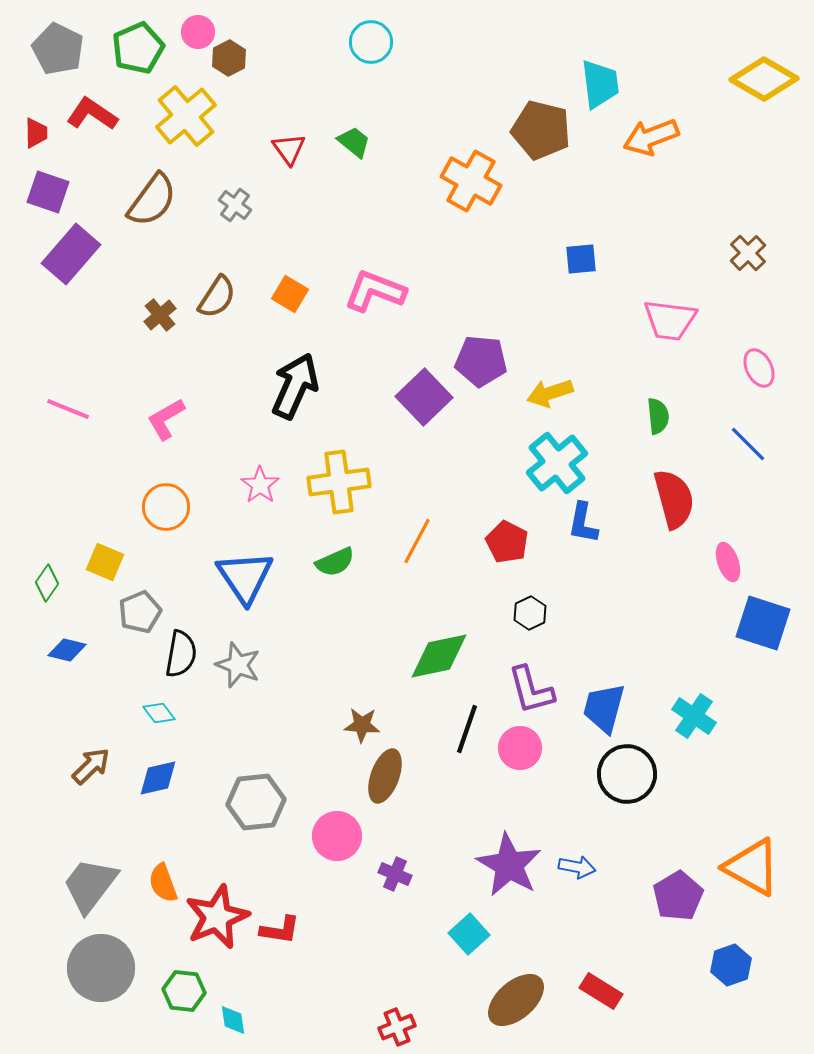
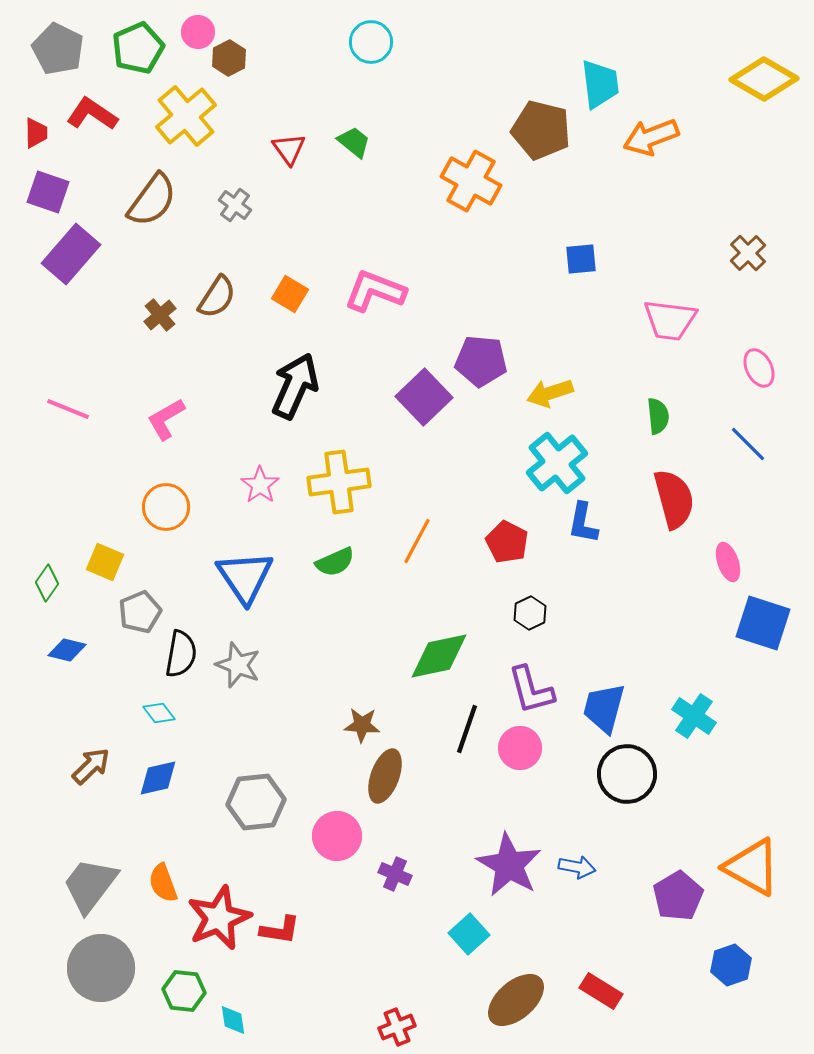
red star at (217, 917): moved 2 px right, 1 px down
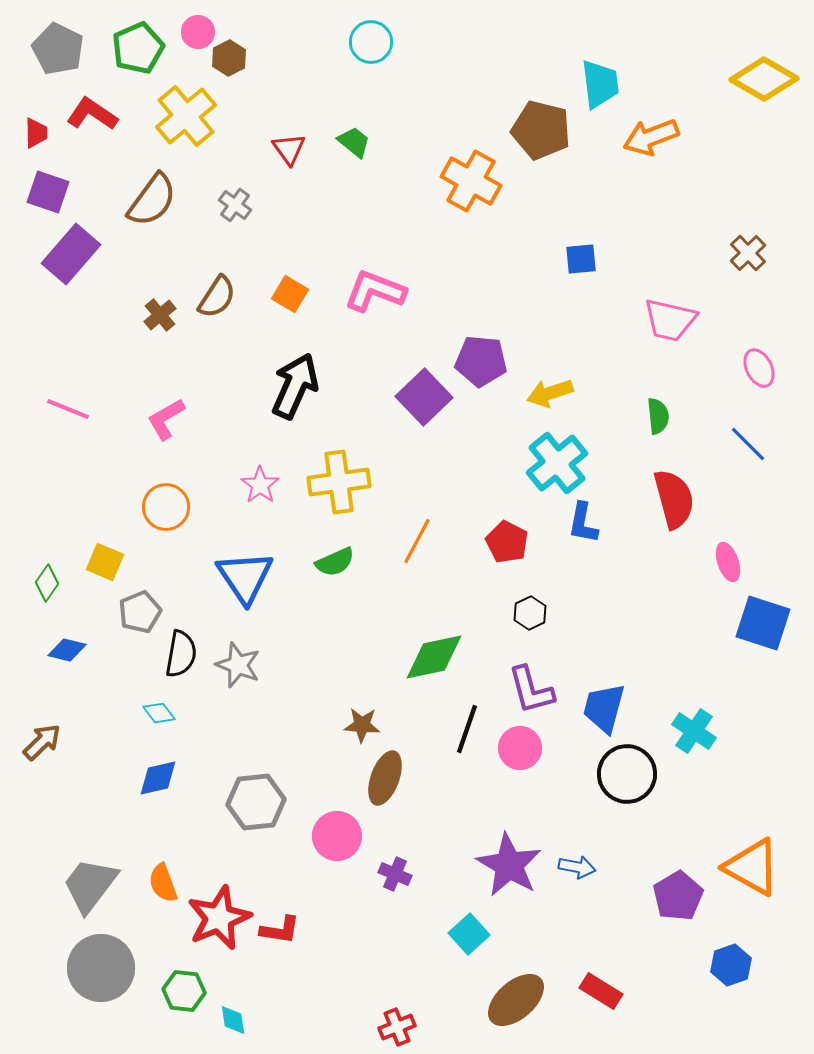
pink trapezoid at (670, 320): rotated 6 degrees clockwise
green diamond at (439, 656): moved 5 px left, 1 px down
cyan cross at (694, 716): moved 15 px down
brown arrow at (91, 766): moved 49 px left, 24 px up
brown ellipse at (385, 776): moved 2 px down
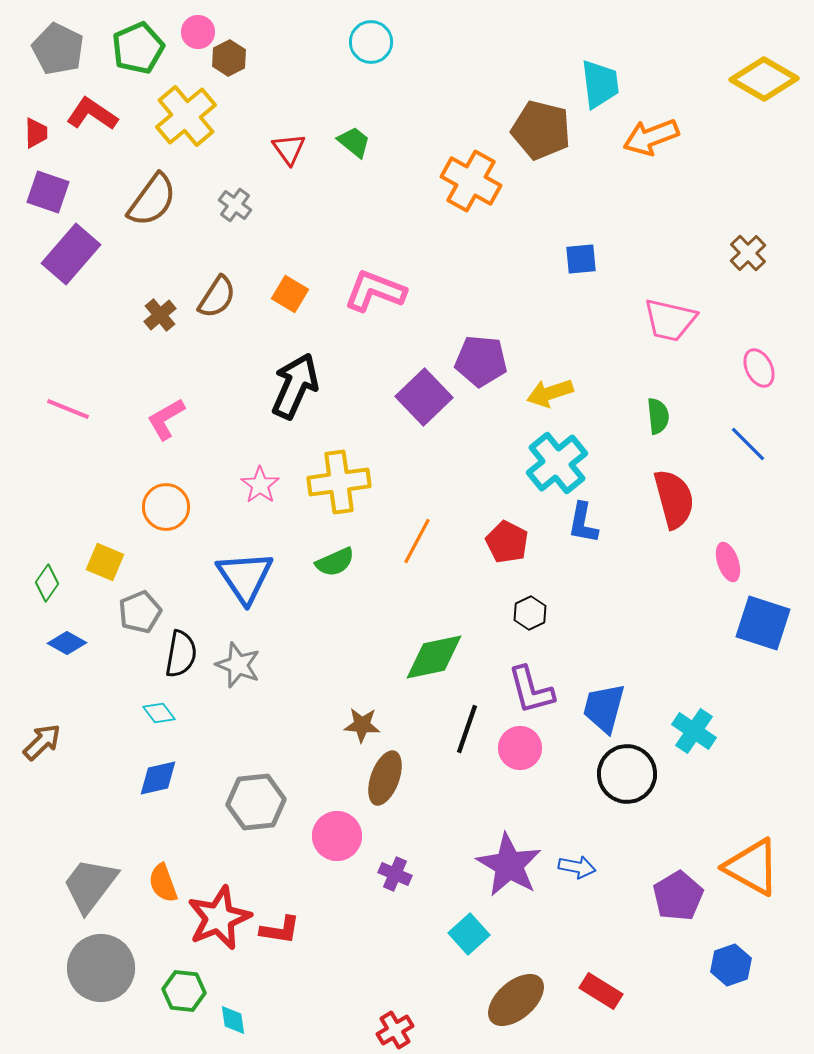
blue diamond at (67, 650): moved 7 px up; rotated 15 degrees clockwise
red cross at (397, 1027): moved 2 px left, 3 px down; rotated 9 degrees counterclockwise
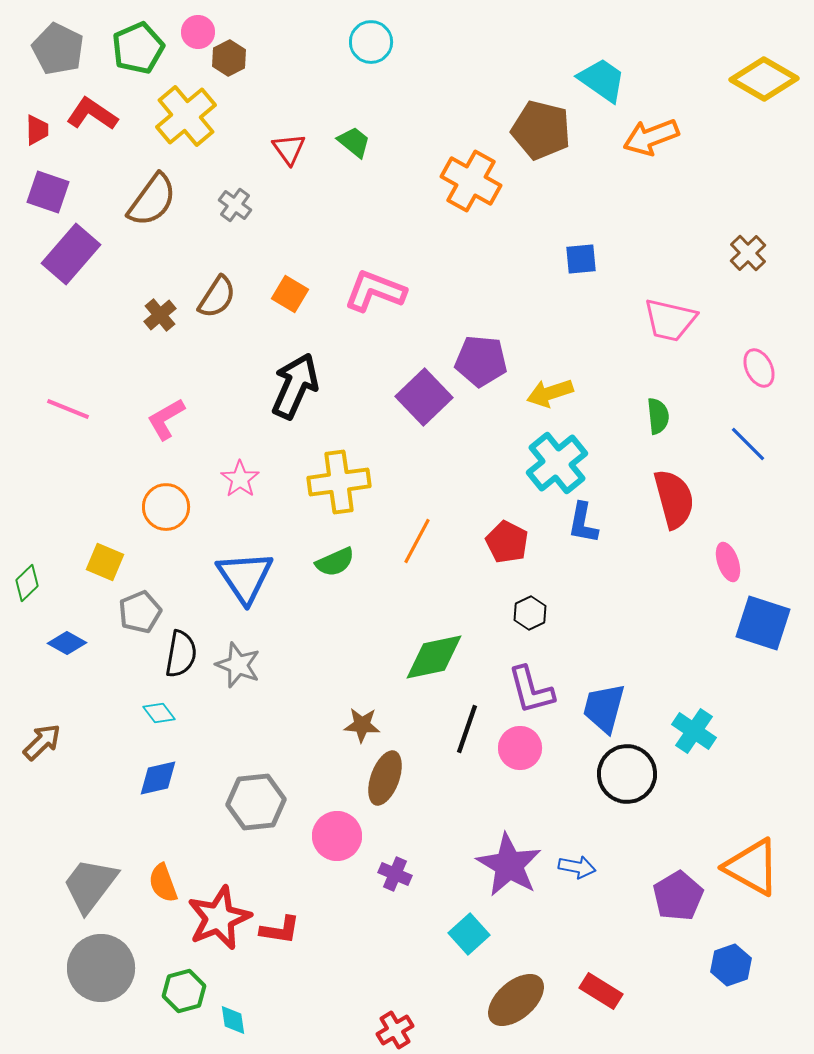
cyan trapezoid at (600, 84): moved 2 px right, 4 px up; rotated 48 degrees counterclockwise
red trapezoid at (36, 133): moved 1 px right, 3 px up
pink star at (260, 485): moved 20 px left, 6 px up
green diamond at (47, 583): moved 20 px left; rotated 12 degrees clockwise
green hexagon at (184, 991): rotated 21 degrees counterclockwise
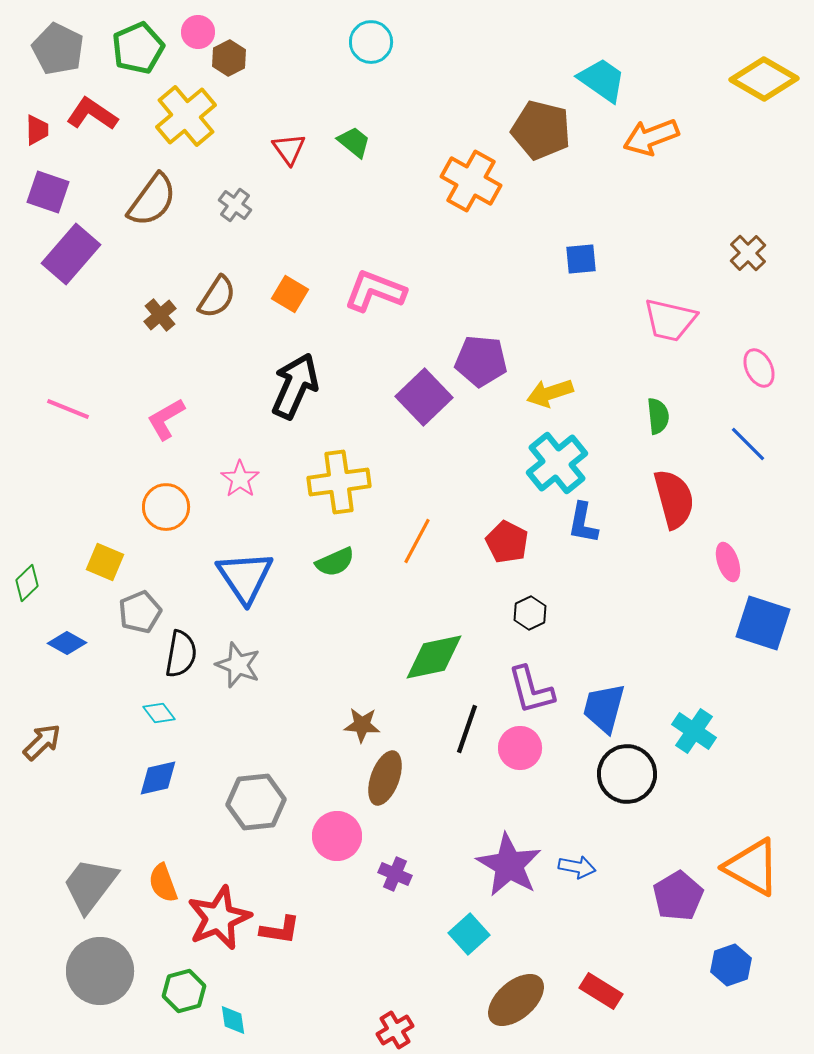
gray circle at (101, 968): moved 1 px left, 3 px down
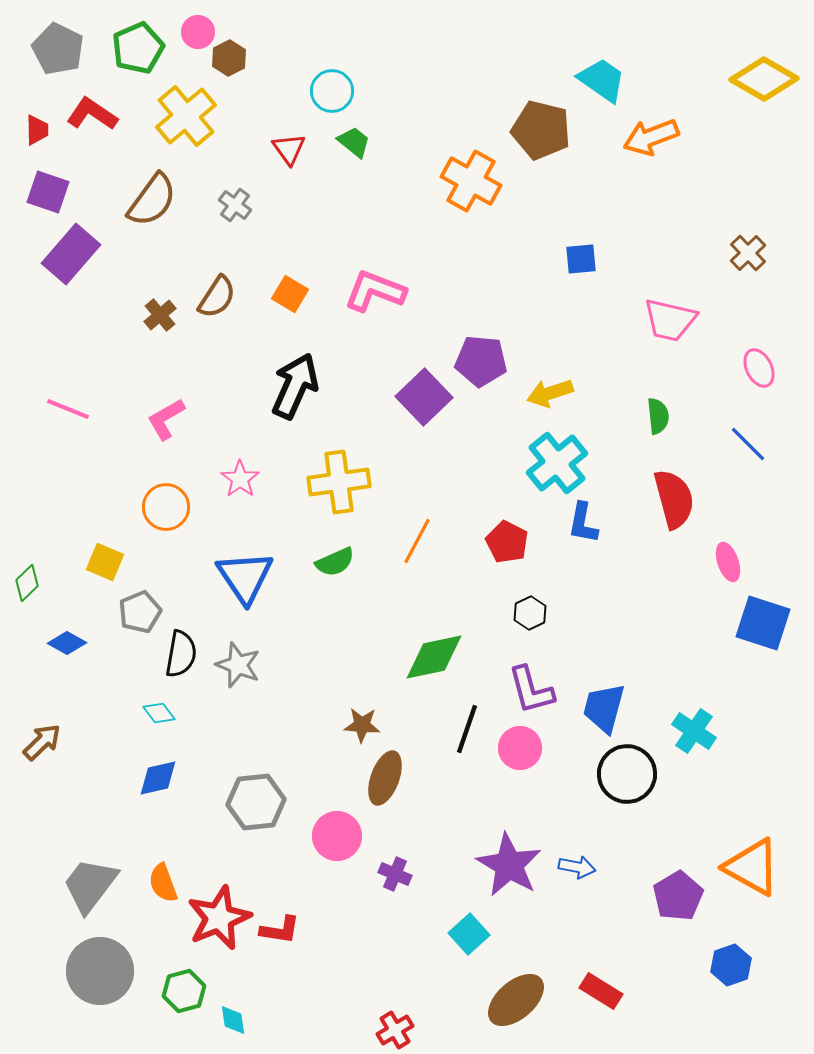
cyan circle at (371, 42): moved 39 px left, 49 px down
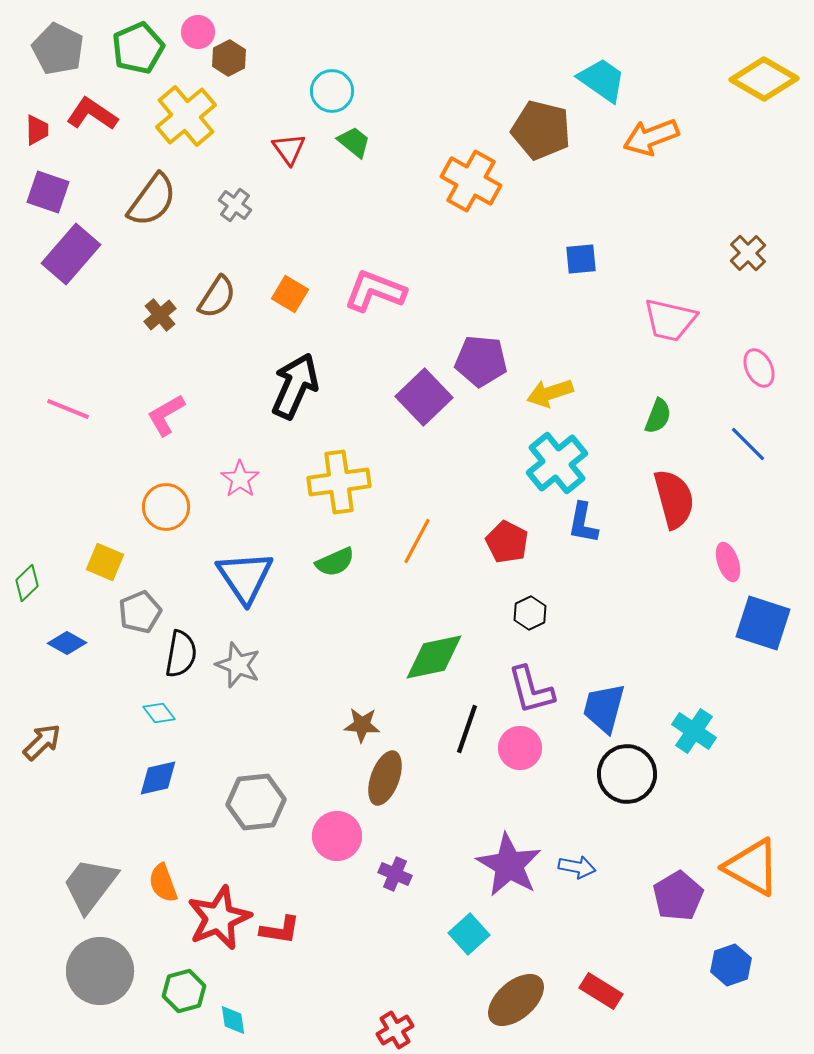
green semicircle at (658, 416): rotated 27 degrees clockwise
pink L-shape at (166, 419): moved 4 px up
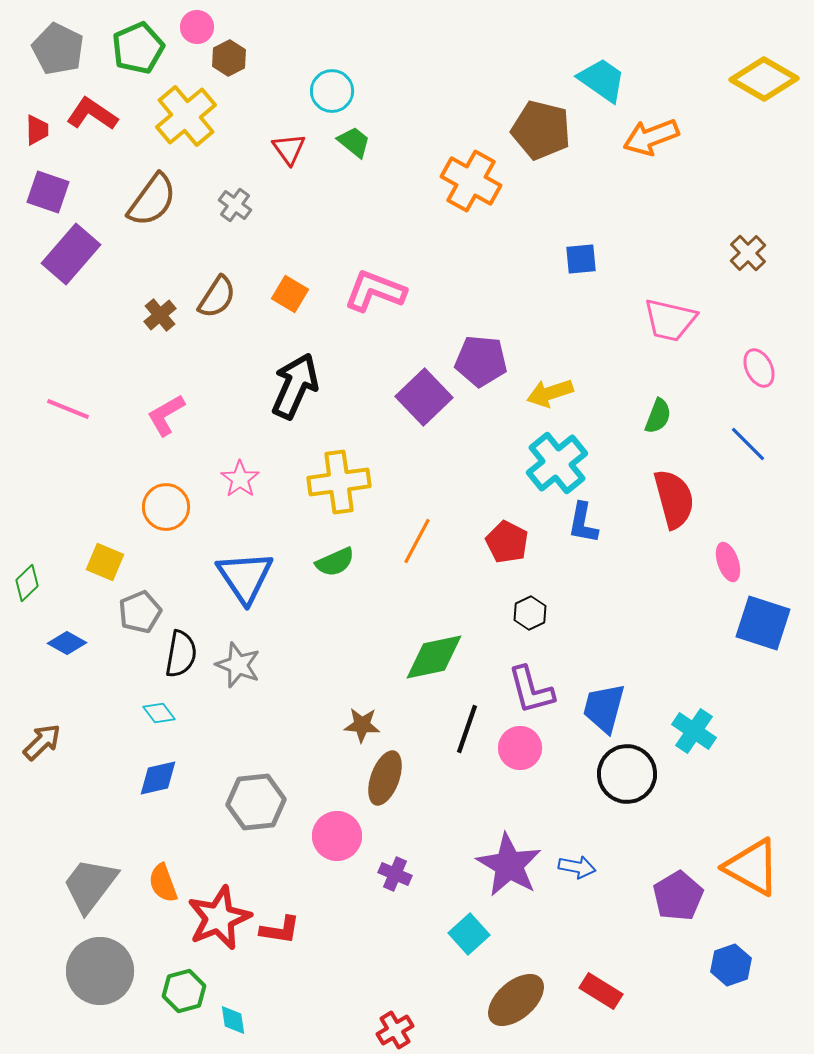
pink circle at (198, 32): moved 1 px left, 5 px up
